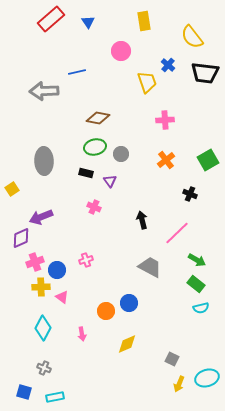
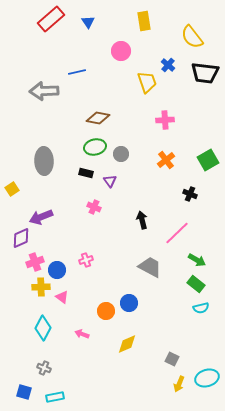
pink arrow at (82, 334): rotated 120 degrees clockwise
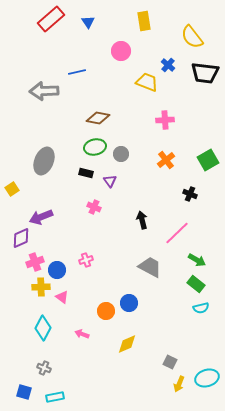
yellow trapezoid at (147, 82): rotated 50 degrees counterclockwise
gray ellipse at (44, 161): rotated 24 degrees clockwise
gray square at (172, 359): moved 2 px left, 3 px down
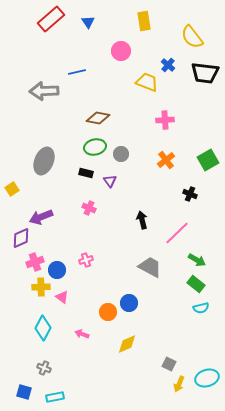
pink cross at (94, 207): moved 5 px left, 1 px down
orange circle at (106, 311): moved 2 px right, 1 px down
gray square at (170, 362): moved 1 px left, 2 px down
